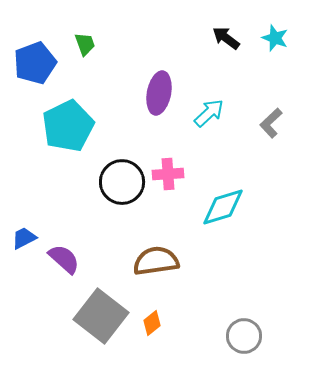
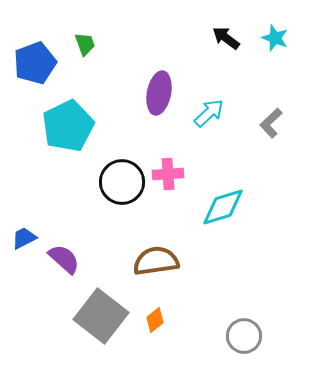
orange diamond: moved 3 px right, 3 px up
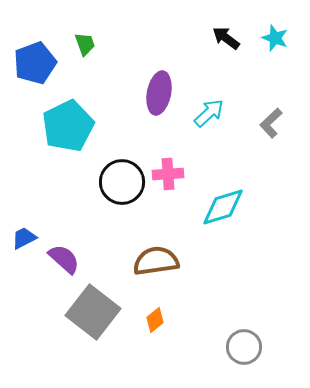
gray square: moved 8 px left, 4 px up
gray circle: moved 11 px down
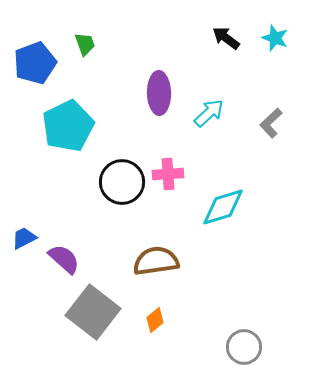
purple ellipse: rotated 12 degrees counterclockwise
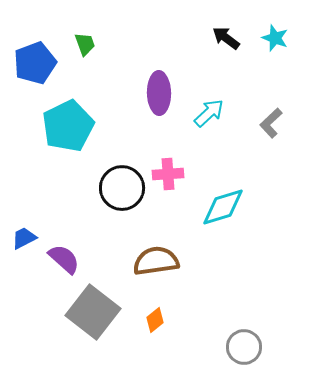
black circle: moved 6 px down
